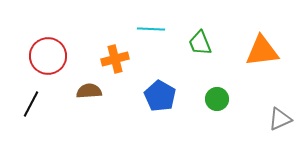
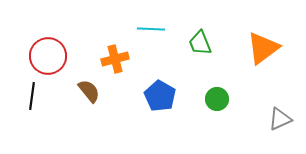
orange triangle: moved 1 px right, 3 px up; rotated 30 degrees counterclockwise
brown semicircle: rotated 55 degrees clockwise
black line: moved 1 px right, 8 px up; rotated 20 degrees counterclockwise
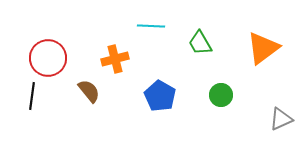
cyan line: moved 3 px up
green trapezoid: rotated 8 degrees counterclockwise
red circle: moved 2 px down
green circle: moved 4 px right, 4 px up
gray triangle: moved 1 px right
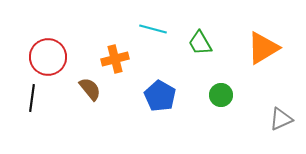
cyan line: moved 2 px right, 3 px down; rotated 12 degrees clockwise
orange triangle: rotated 6 degrees clockwise
red circle: moved 1 px up
brown semicircle: moved 1 px right, 2 px up
black line: moved 2 px down
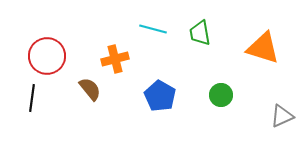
green trapezoid: moved 10 px up; rotated 20 degrees clockwise
orange triangle: rotated 48 degrees clockwise
red circle: moved 1 px left, 1 px up
gray triangle: moved 1 px right, 3 px up
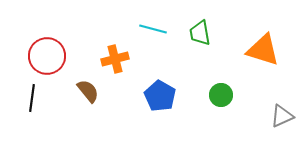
orange triangle: moved 2 px down
brown semicircle: moved 2 px left, 2 px down
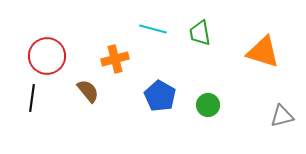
orange triangle: moved 2 px down
green circle: moved 13 px left, 10 px down
gray triangle: rotated 10 degrees clockwise
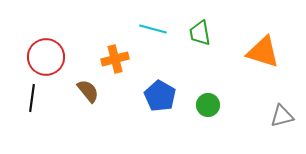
red circle: moved 1 px left, 1 px down
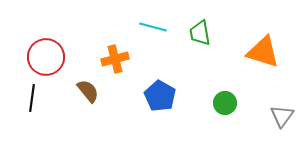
cyan line: moved 2 px up
green circle: moved 17 px right, 2 px up
gray triangle: rotated 40 degrees counterclockwise
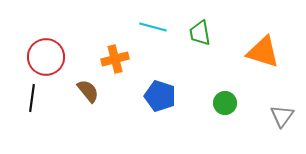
blue pentagon: rotated 12 degrees counterclockwise
